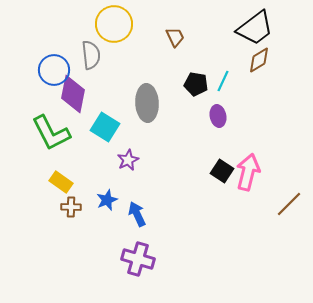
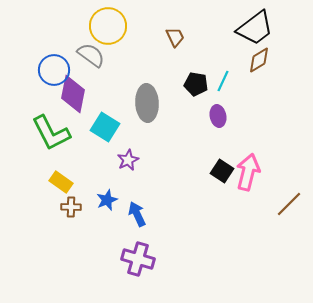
yellow circle: moved 6 px left, 2 px down
gray semicircle: rotated 48 degrees counterclockwise
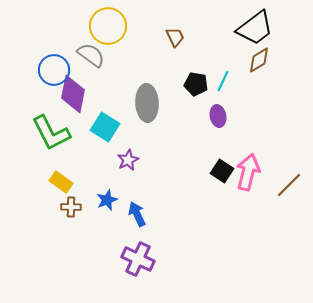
brown line: moved 19 px up
purple cross: rotated 8 degrees clockwise
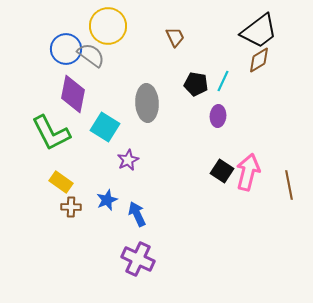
black trapezoid: moved 4 px right, 3 px down
blue circle: moved 12 px right, 21 px up
purple ellipse: rotated 15 degrees clockwise
brown line: rotated 56 degrees counterclockwise
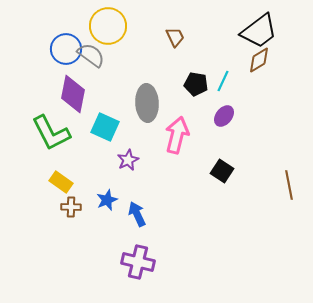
purple ellipse: moved 6 px right; rotated 35 degrees clockwise
cyan square: rotated 8 degrees counterclockwise
pink arrow: moved 71 px left, 37 px up
purple cross: moved 3 px down; rotated 12 degrees counterclockwise
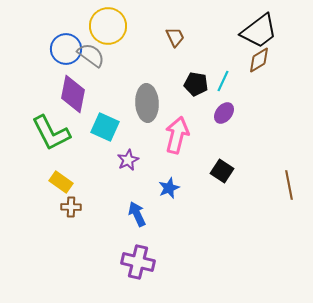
purple ellipse: moved 3 px up
blue star: moved 62 px right, 12 px up
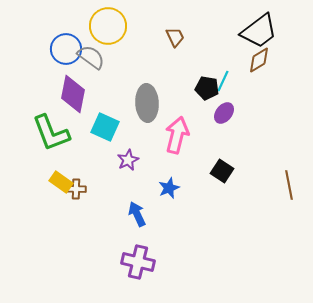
gray semicircle: moved 2 px down
black pentagon: moved 11 px right, 4 px down
green L-shape: rotated 6 degrees clockwise
brown cross: moved 5 px right, 18 px up
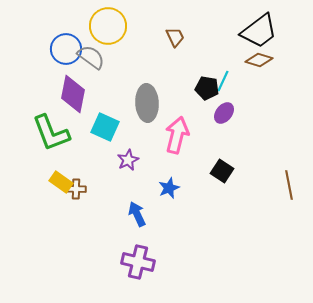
brown diamond: rotated 48 degrees clockwise
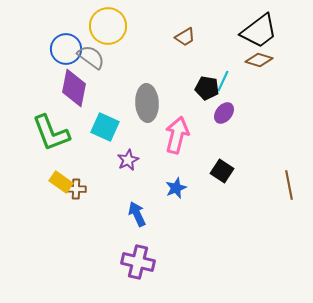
brown trapezoid: moved 10 px right; rotated 85 degrees clockwise
purple diamond: moved 1 px right, 6 px up
blue star: moved 7 px right
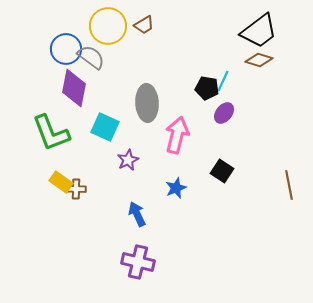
brown trapezoid: moved 41 px left, 12 px up
